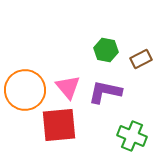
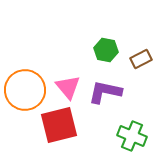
red square: rotated 9 degrees counterclockwise
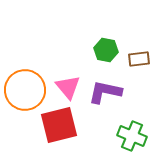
brown rectangle: moved 2 px left; rotated 20 degrees clockwise
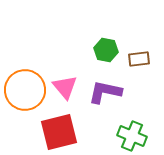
pink triangle: moved 3 px left
red square: moved 7 px down
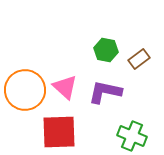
brown rectangle: rotated 30 degrees counterclockwise
pink triangle: rotated 8 degrees counterclockwise
red square: rotated 12 degrees clockwise
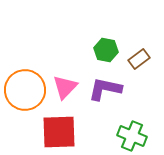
pink triangle: rotated 32 degrees clockwise
purple L-shape: moved 3 px up
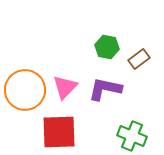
green hexagon: moved 1 px right, 3 px up
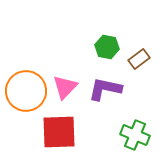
orange circle: moved 1 px right, 1 px down
green cross: moved 3 px right, 1 px up
